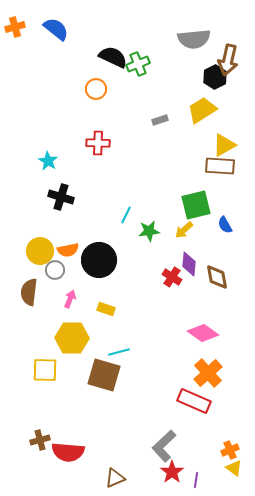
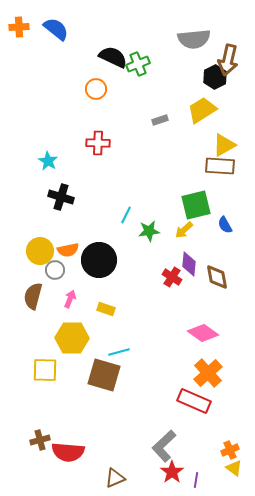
orange cross at (15, 27): moved 4 px right; rotated 12 degrees clockwise
brown semicircle at (29, 292): moved 4 px right, 4 px down; rotated 8 degrees clockwise
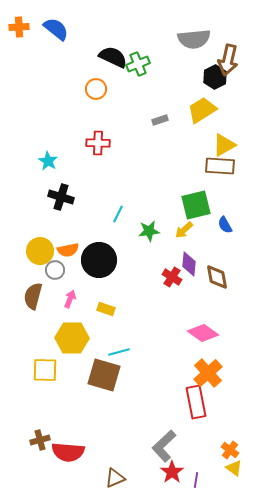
cyan line at (126, 215): moved 8 px left, 1 px up
red rectangle at (194, 401): moved 2 px right, 1 px down; rotated 56 degrees clockwise
orange cross at (230, 450): rotated 30 degrees counterclockwise
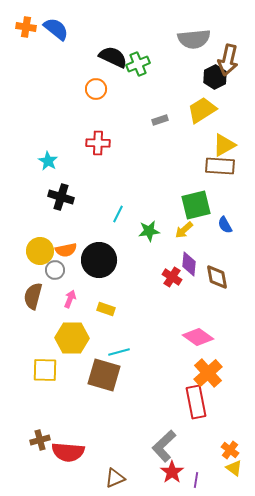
orange cross at (19, 27): moved 7 px right; rotated 12 degrees clockwise
orange semicircle at (68, 250): moved 2 px left
pink diamond at (203, 333): moved 5 px left, 4 px down
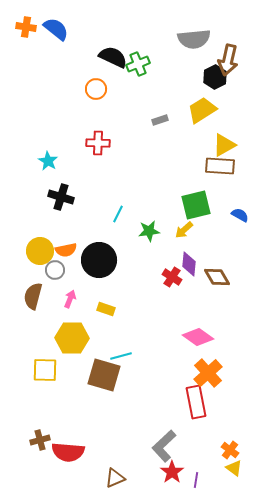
blue semicircle at (225, 225): moved 15 px right, 10 px up; rotated 150 degrees clockwise
brown diamond at (217, 277): rotated 20 degrees counterclockwise
cyan line at (119, 352): moved 2 px right, 4 px down
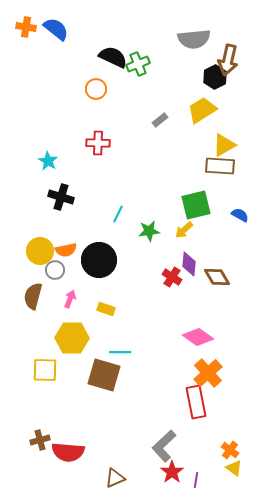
gray rectangle at (160, 120): rotated 21 degrees counterclockwise
cyan line at (121, 356): moved 1 px left, 4 px up; rotated 15 degrees clockwise
